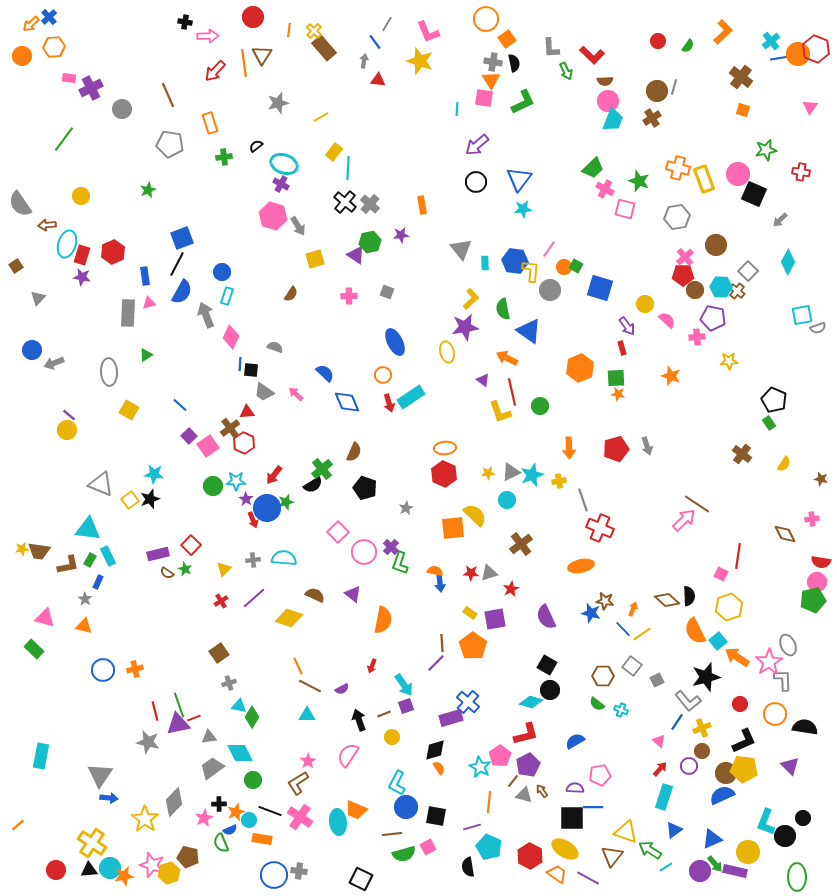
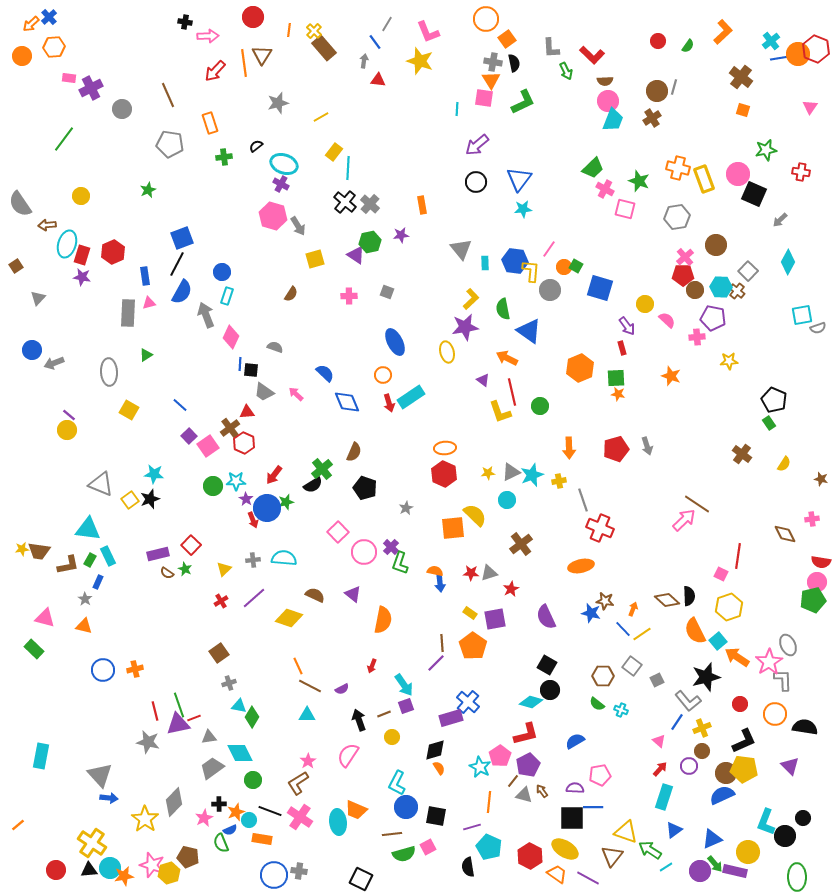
gray triangle at (100, 775): rotated 16 degrees counterclockwise
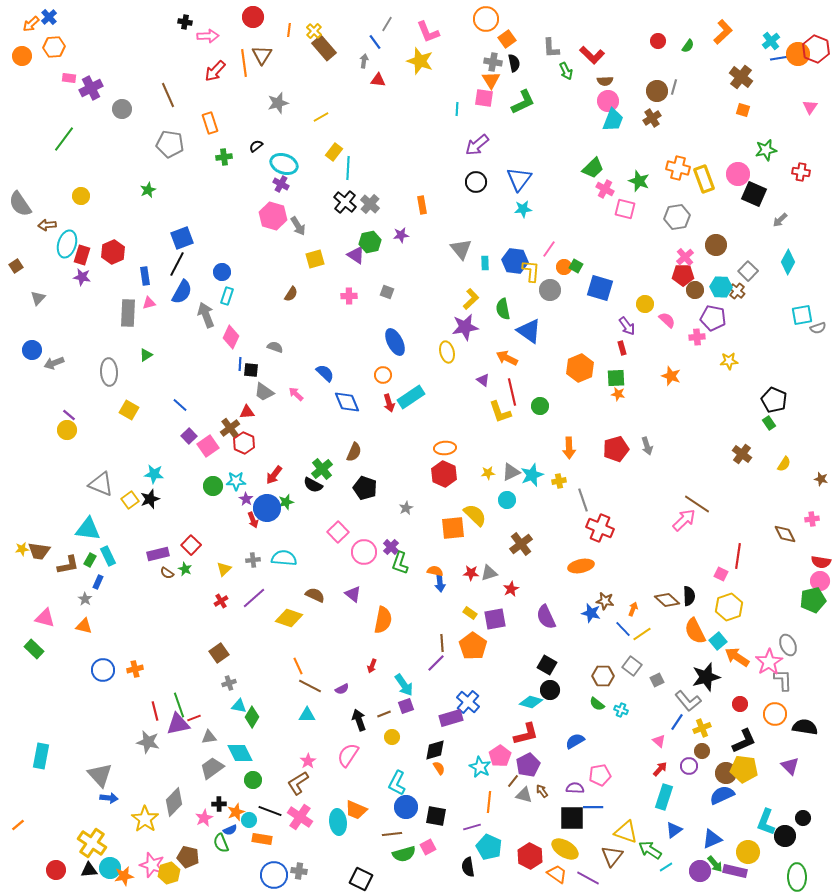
black semicircle at (313, 485): rotated 60 degrees clockwise
pink circle at (817, 582): moved 3 px right, 1 px up
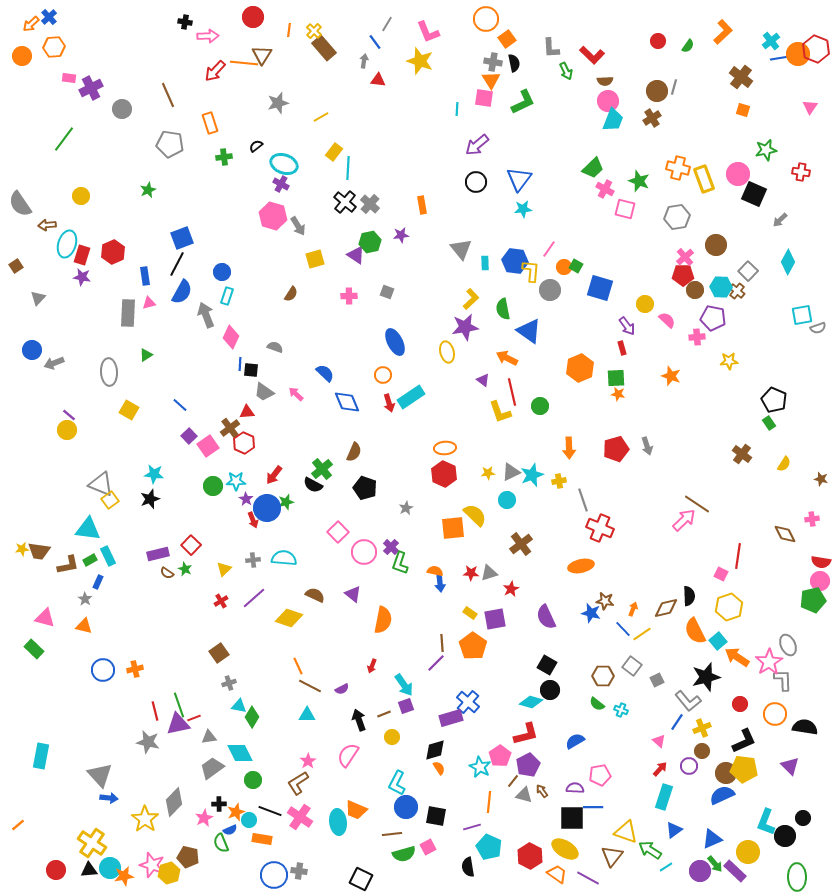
orange line at (244, 63): rotated 76 degrees counterclockwise
yellow square at (130, 500): moved 20 px left
green rectangle at (90, 560): rotated 32 degrees clockwise
brown diamond at (667, 600): moved 1 px left, 8 px down; rotated 55 degrees counterclockwise
purple rectangle at (735, 871): rotated 30 degrees clockwise
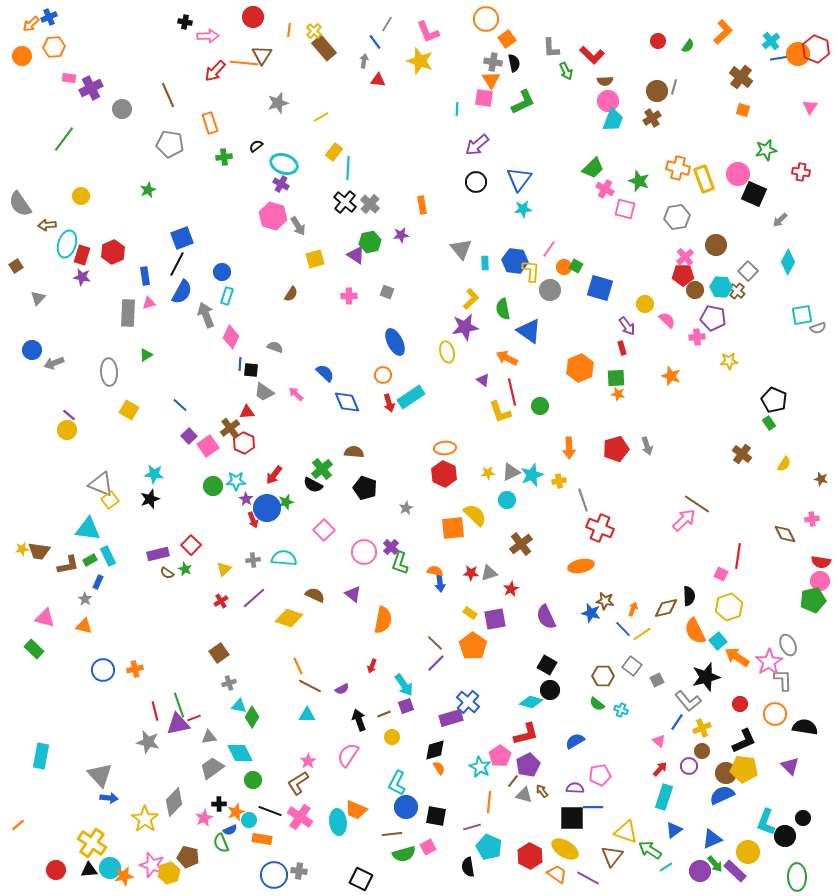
blue cross at (49, 17): rotated 21 degrees clockwise
brown semicircle at (354, 452): rotated 108 degrees counterclockwise
pink square at (338, 532): moved 14 px left, 2 px up
brown line at (442, 643): moved 7 px left; rotated 42 degrees counterclockwise
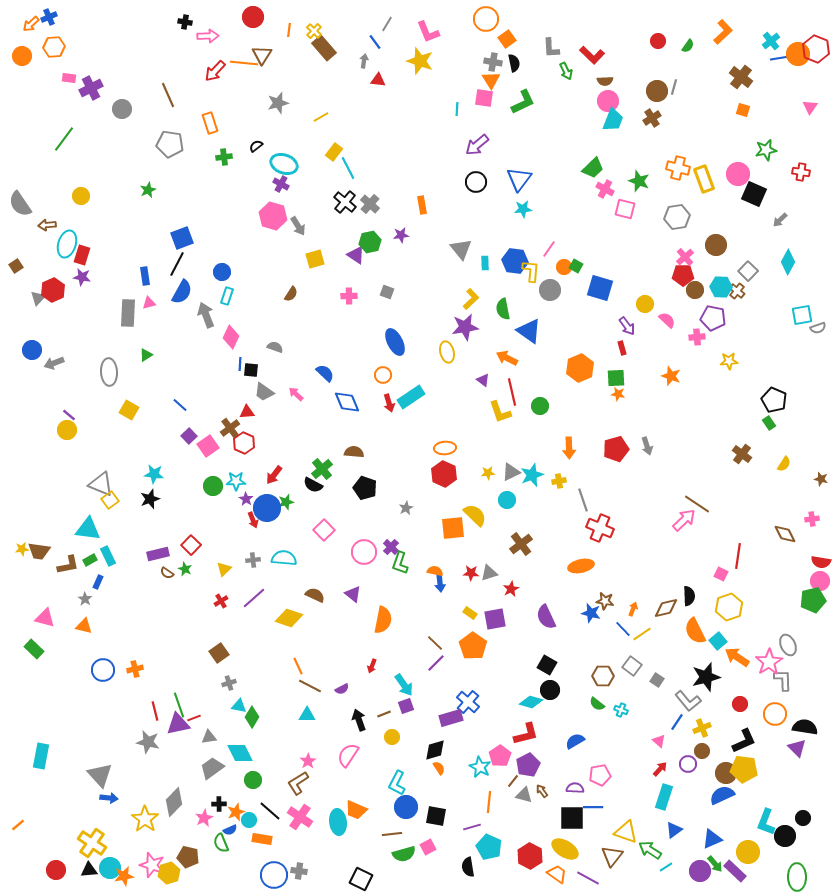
cyan line at (348, 168): rotated 30 degrees counterclockwise
red hexagon at (113, 252): moved 60 px left, 38 px down
gray square at (657, 680): rotated 32 degrees counterclockwise
purple circle at (689, 766): moved 1 px left, 2 px up
purple triangle at (790, 766): moved 7 px right, 18 px up
black line at (270, 811): rotated 20 degrees clockwise
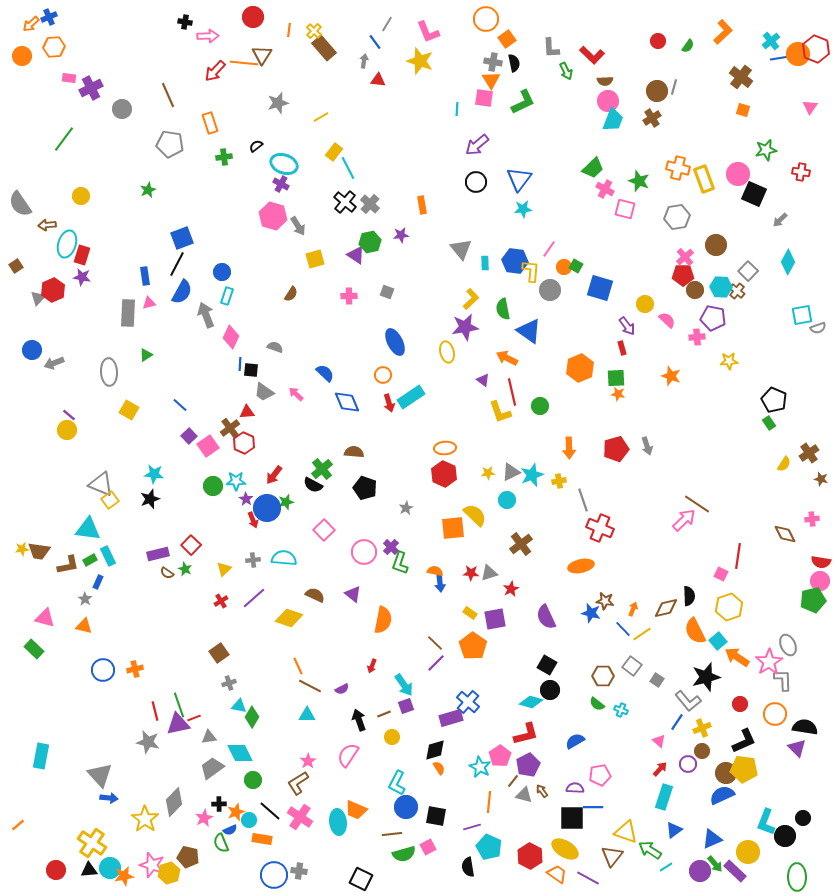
brown cross at (742, 454): moved 67 px right, 1 px up; rotated 18 degrees clockwise
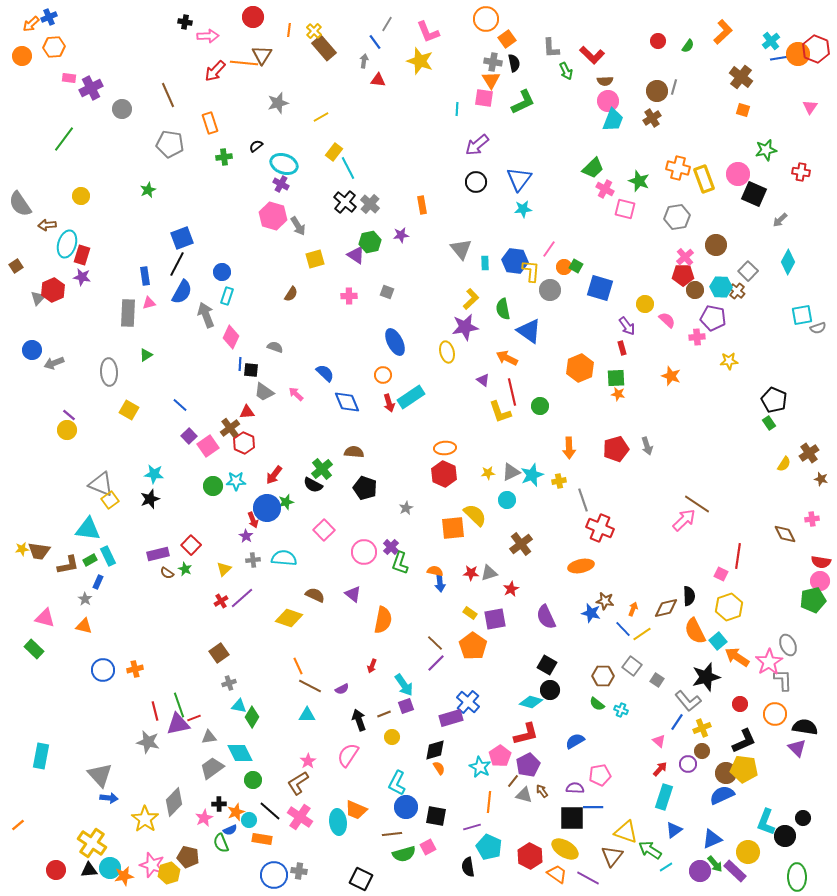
purple star at (246, 499): moved 37 px down
purple line at (254, 598): moved 12 px left
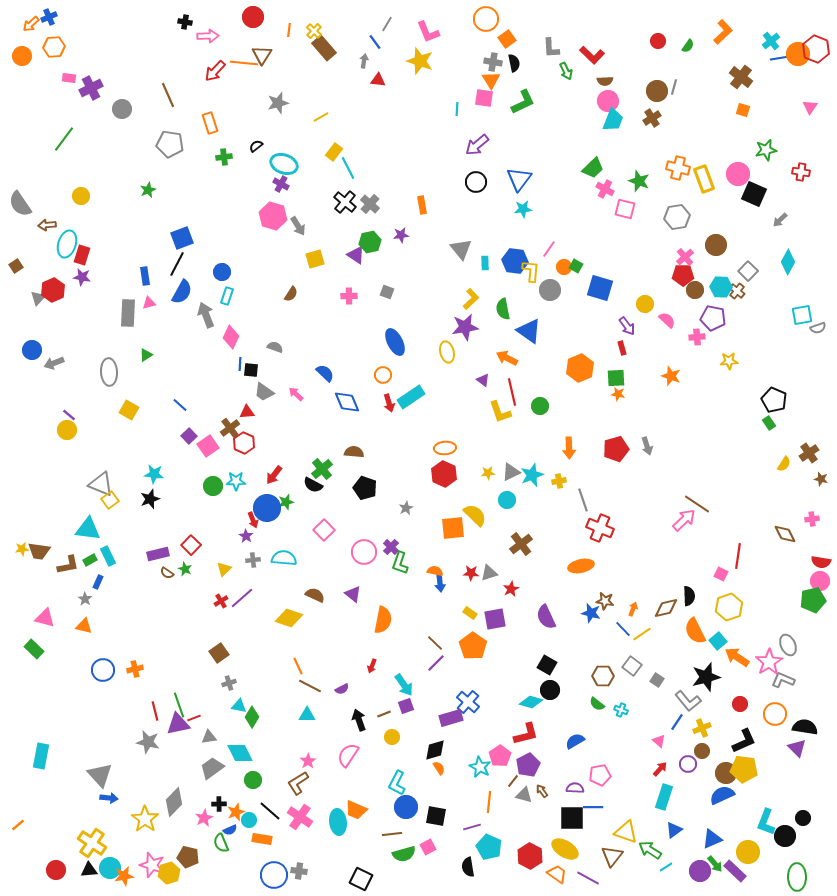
gray L-shape at (783, 680): rotated 65 degrees counterclockwise
